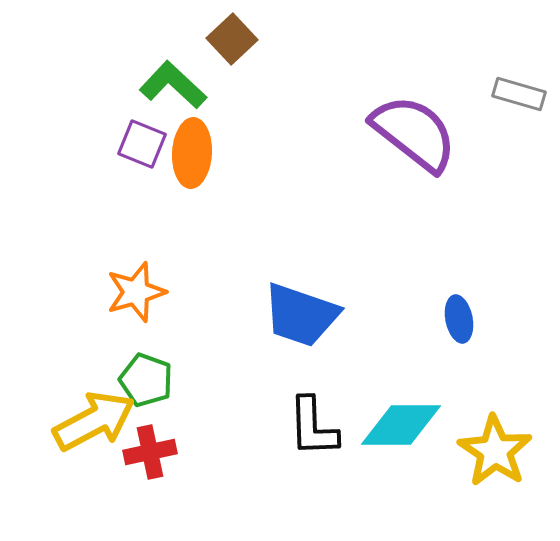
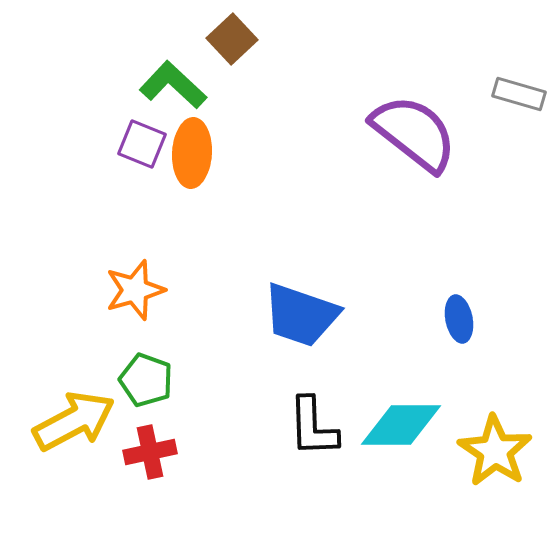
orange star: moved 1 px left, 2 px up
yellow arrow: moved 20 px left
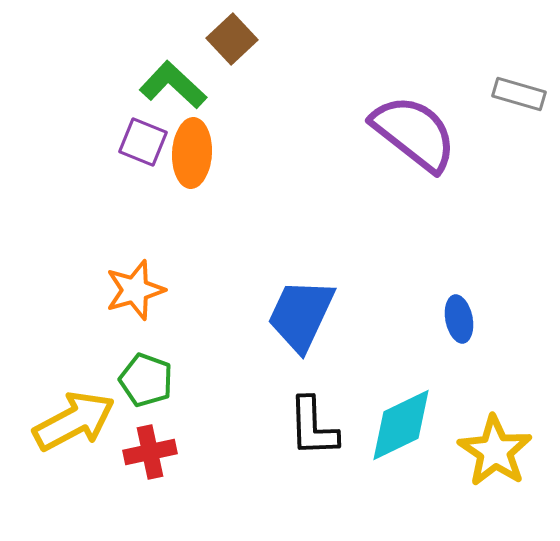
purple square: moved 1 px right, 2 px up
blue trapezoid: rotated 96 degrees clockwise
cyan diamond: rotated 26 degrees counterclockwise
